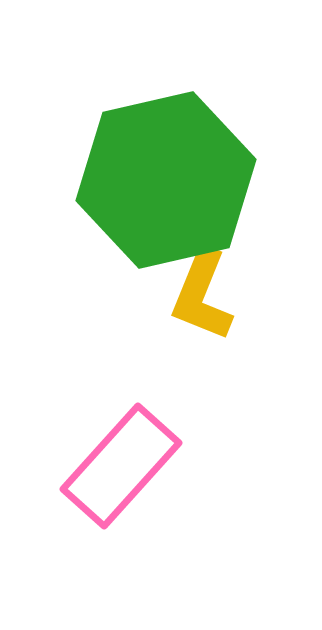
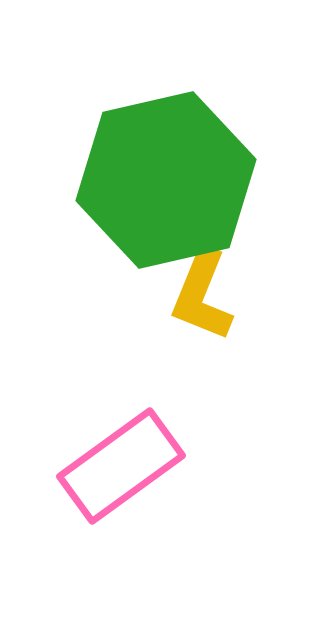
pink rectangle: rotated 12 degrees clockwise
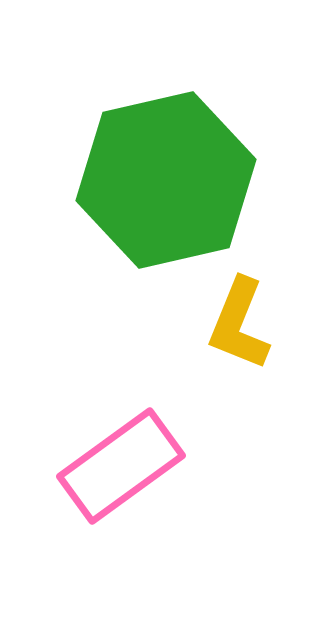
yellow L-shape: moved 37 px right, 29 px down
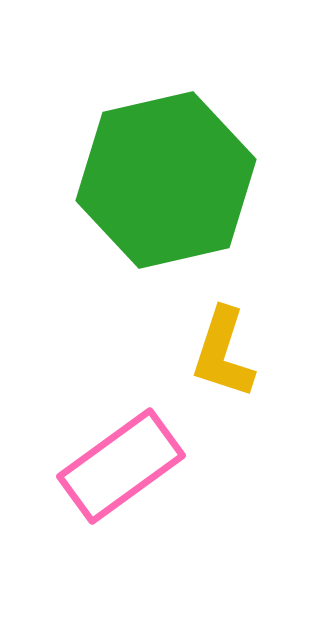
yellow L-shape: moved 16 px left, 29 px down; rotated 4 degrees counterclockwise
